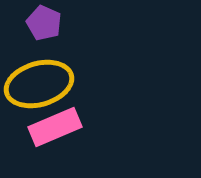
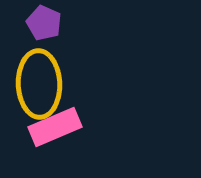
yellow ellipse: rotated 76 degrees counterclockwise
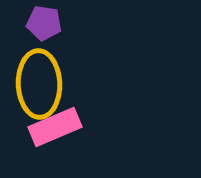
purple pentagon: rotated 16 degrees counterclockwise
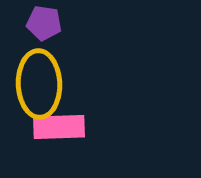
pink rectangle: moved 4 px right; rotated 21 degrees clockwise
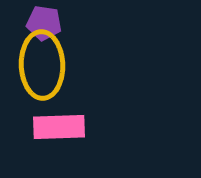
yellow ellipse: moved 3 px right, 19 px up
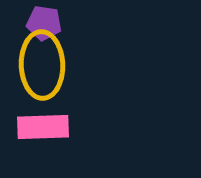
pink rectangle: moved 16 px left
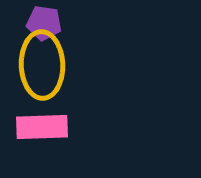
pink rectangle: moved 1 px left
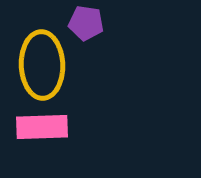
purple pentagon: moved 42 px right
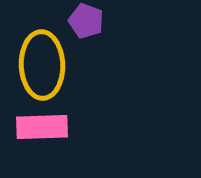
purple pentagon: moved 2 px up; rotated 12 degrees clockwise
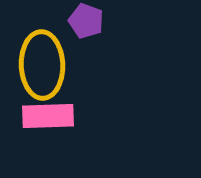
pink rectangle: moved 6 px right, 11 px up
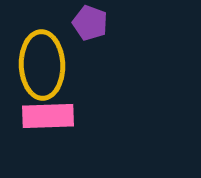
purple pentagon: moved 4 px right, 2 px down
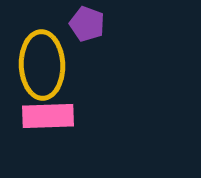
purple pentagon: moved 3 px left, 1 px down
